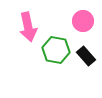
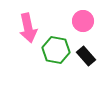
pink arrow: moved 1 px down
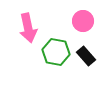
green hexagon: moved 2 px down
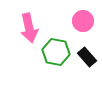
pink arrow: moved 1 px right
black rectangle: moved 1 px right, 1 px down
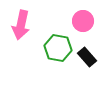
pink arrow: moved 8 px left, 3 px up; rotated 24 degrees clockwise
green hexagon: moved 2 px right, 4 px up
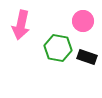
black rectangle: rotated 30 degrees counterclockwise
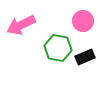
pink arrow: rotated 52 degrees clockwise
black rectangle: moved 2 px left; rotated 42 degrees counterclockwise
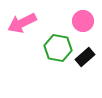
pink arrow: moved 1 px right, 2 px up
black rectangle: rotated 18 degrees counterclockwise
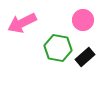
pink circle: moved 1 px up
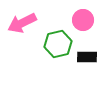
green hexagon: moved 4 px up; rotated 24 degrees counterclockwise
black rectangle: moved 2 px right; rotated 42 degrees clockwise
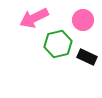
pink arrow: moved 12 px right, 5 px up
black rectangle: rotated 24 degrees clockwise
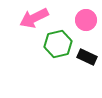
pink circle: moved 3 px right
